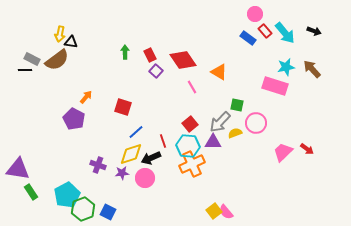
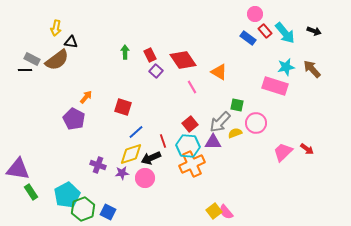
yellow arrow at (60, 34): moved 4 px left, 6 px up
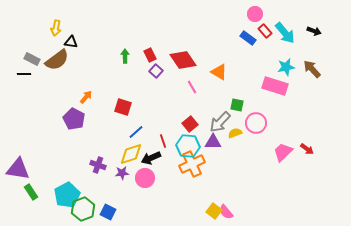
green arrow at (125, 52): moved 4 px down
black line at (25, 70): moved 1 px left, 4 px down
yellow square at (214, 211): rotated 14 degrees counterclockwise
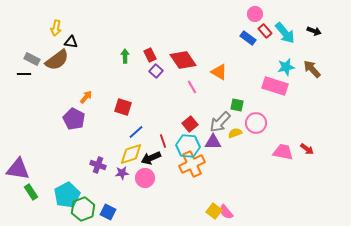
pink trapezoid at (283, 152): rotated 55 degrees clockwise
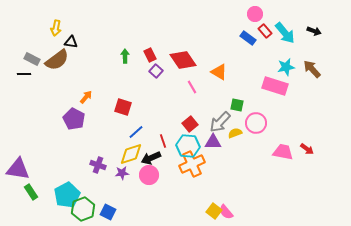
pink circle at (145, 178): moved 4 px right, 3 px up
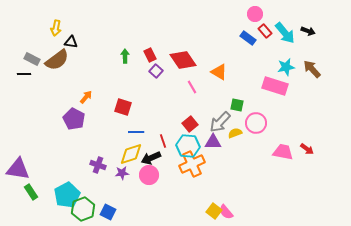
black arrow at (314, 31): moved 6 px left
blue line at (136, 132): rotated 42 degrees clockwise
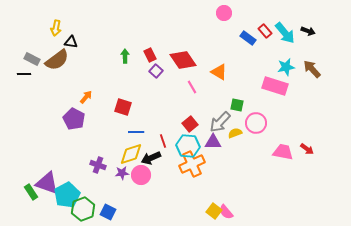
pink circle at (255, 14): moved 31 px left, 1 px up
purple triangle at (18, 169): moved 29 px right, 14 px down; rotated 10 degrees clockwise
pink circle at (149, 175): moved 8 px left
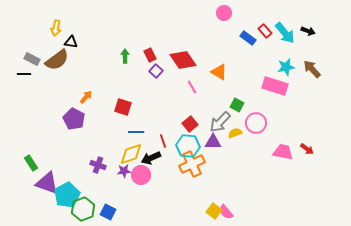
green square at (237, 105): rotated 16 degrees clockwise
purple star at (122, 173): moved 2 px right, 2 px up
green rectangle at (31, 192): moved 29 px up
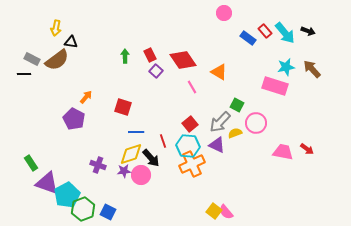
purple triangle at (213, 142): moved 4 px right, 3 px down; rotated 24 degrees clockwise
black arrow at (151, 158): rotated 108 degrees counterclockwise
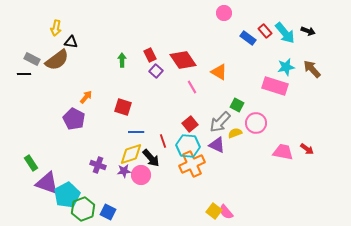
green arrow at (125, 56): moved 3 px left, 4 px down
